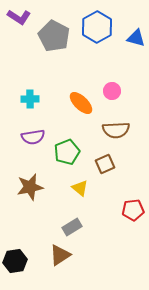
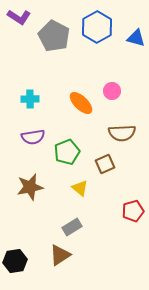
brown semicircle: moved 6 px right, 3 px down
red pentagon: moved 1 px down; rotated 10 degrees counterclockwise
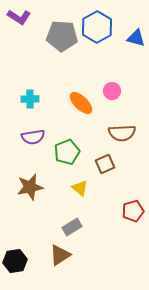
gray pentagon: moved 8 px right; rotated 24 degrees counterclockwise
